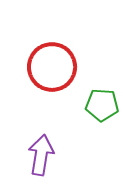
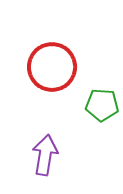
purple arrow: moved 4 px right
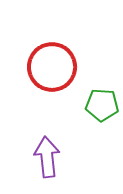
purple arrow: moved 2 px right, 2 px down; rotated 15 degrees counterclockwise
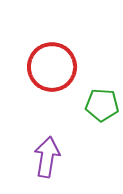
purple arrow: rotated 15 degrees clockwise
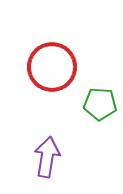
green pentagon: moved 2 px left, 1 px up
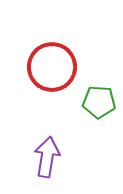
green pentagon: moved 1 px left, 2 px up
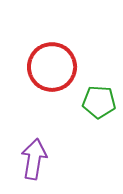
purple arrow: moved 13 px left, 2 px down
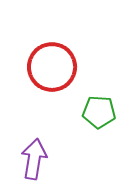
green pentagon: moved 10 px down
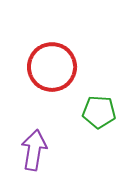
purple arrow: moved 9 px up
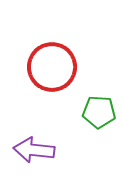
purple arrow: rotated 93 degrees counterclockwise
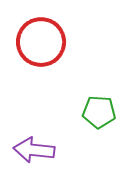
red circle: moved 11 px left, 25 px up
